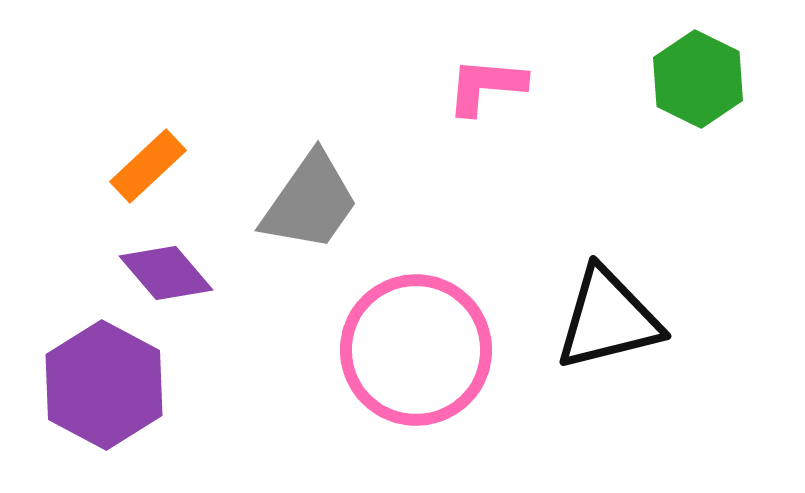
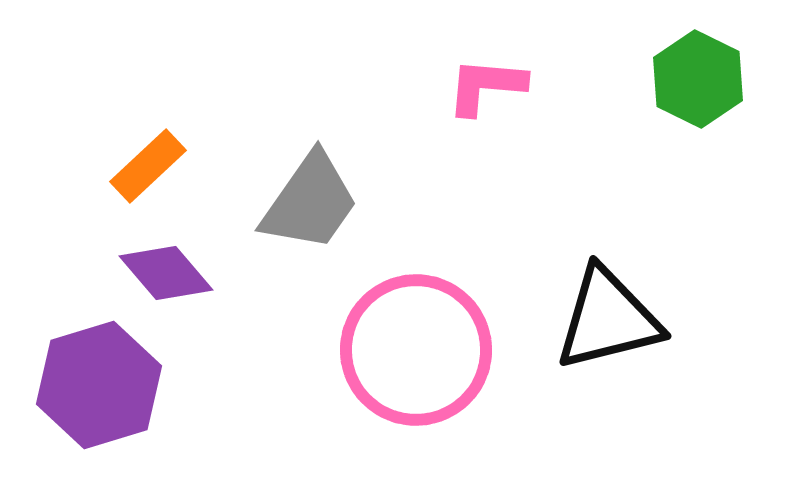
purple hexagon: moved 5 px left; rotated 15 degrees clockwise
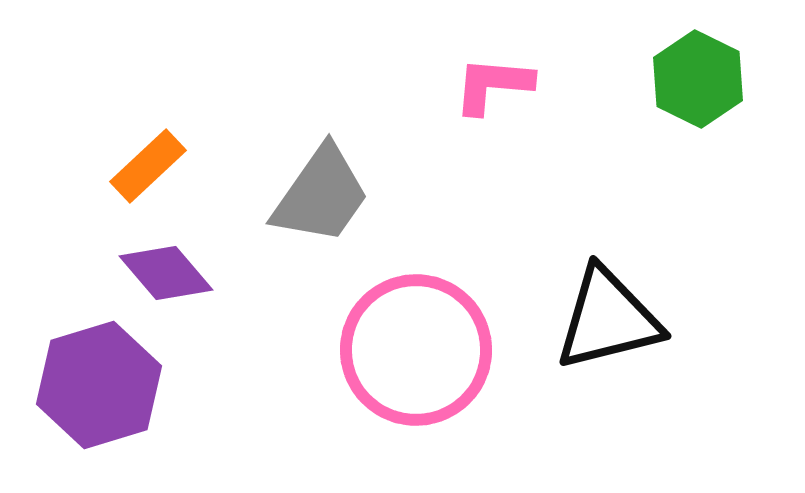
pink L-shape: moved 7 px right, 1 px up
gray trapezoid: moved 11 px right, 7 px up
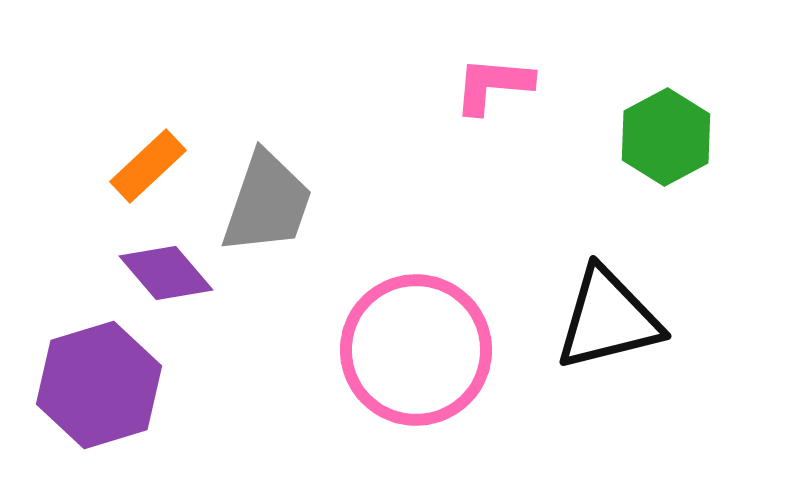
green hexagon: moved 32 px left, 58 px down; rotated 6 degrees clockwise
gray trapezoid: moved 54 px left, 8 px down; rotated 16 degrees counterclockwise
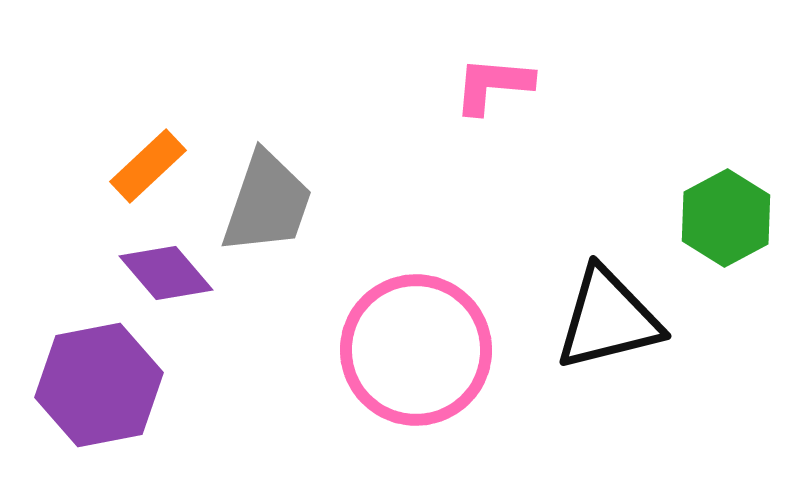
green hexagon: moved 60 px right, 81 px down
purple hexagon: rotated 6 degrees clockwise
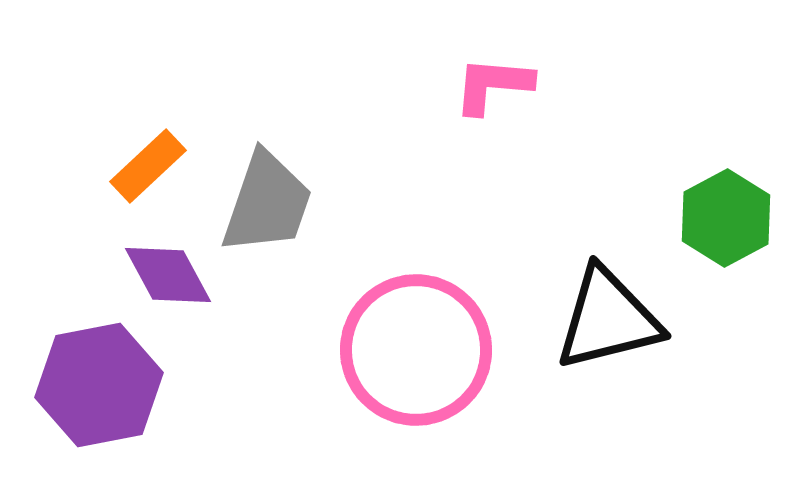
purple diamond: moved 2 px right, 2 px down; rotated 12 degrees clockwise
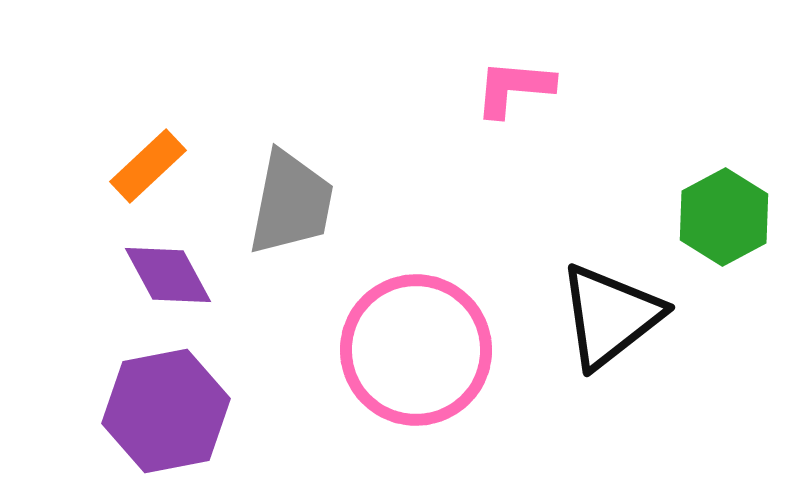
pink L-shape: moved 21 px right, 3 px down
gray trapezoid: moved 24 px right; rotated 8 degrees counterclockwise
green hexagon: moved 2 px left, 1 px up
black triangle: moved 2 px right, 3 px up; rotated 24 degrees counterclockwise
purple hexagon: moved 67 px right, 26 px down
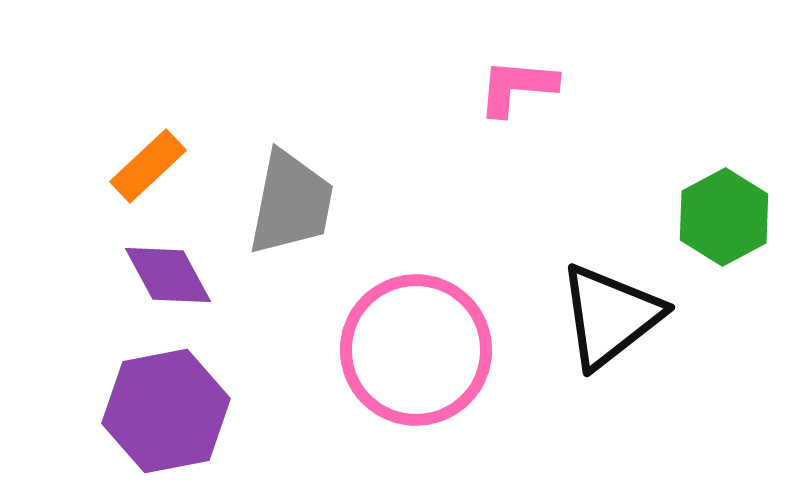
pink L-shape: moved 3 px right, 1 px up
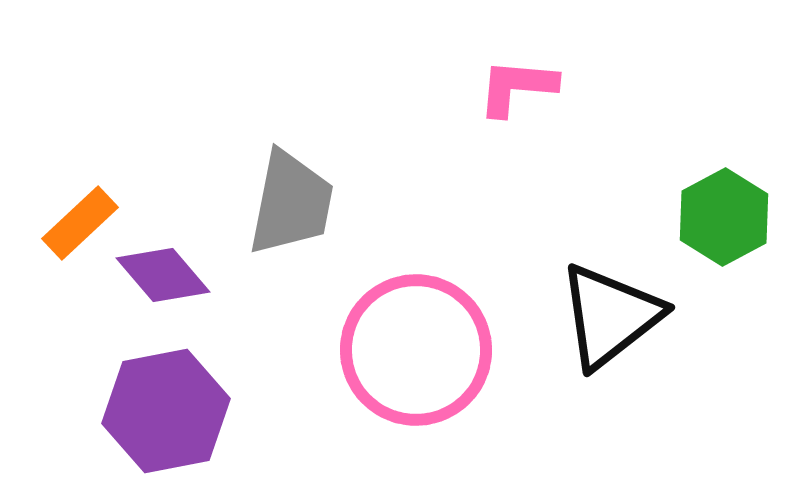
orange rectangle: moved 68 px left, 57 px down
purple diamond: moved 5 px left; rotated 12 degrees counterclockwise
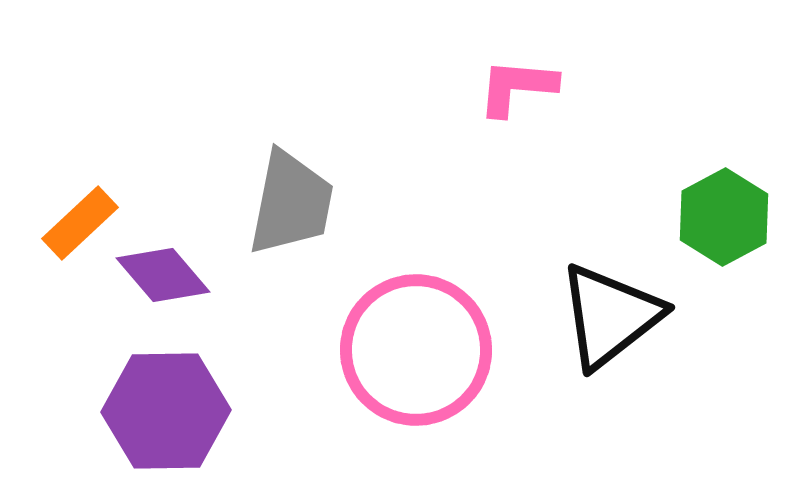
purple hexagon: rotated 10 degrees clockwise
